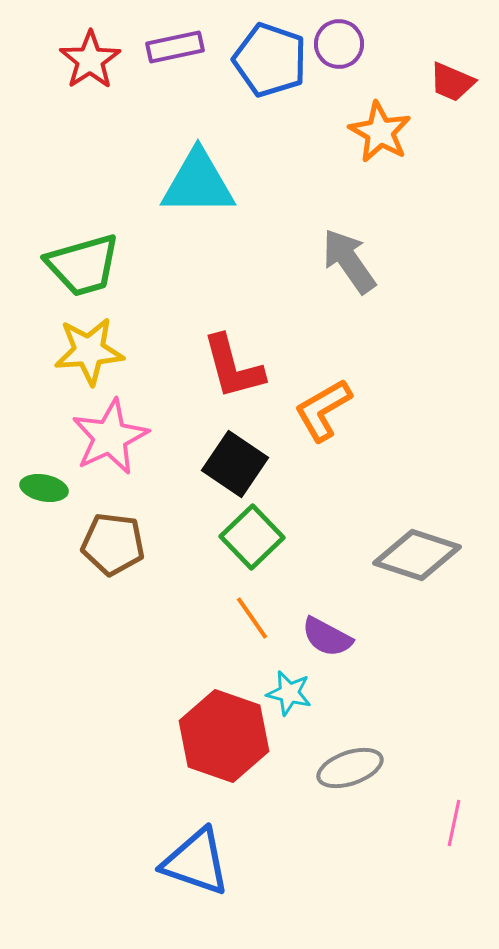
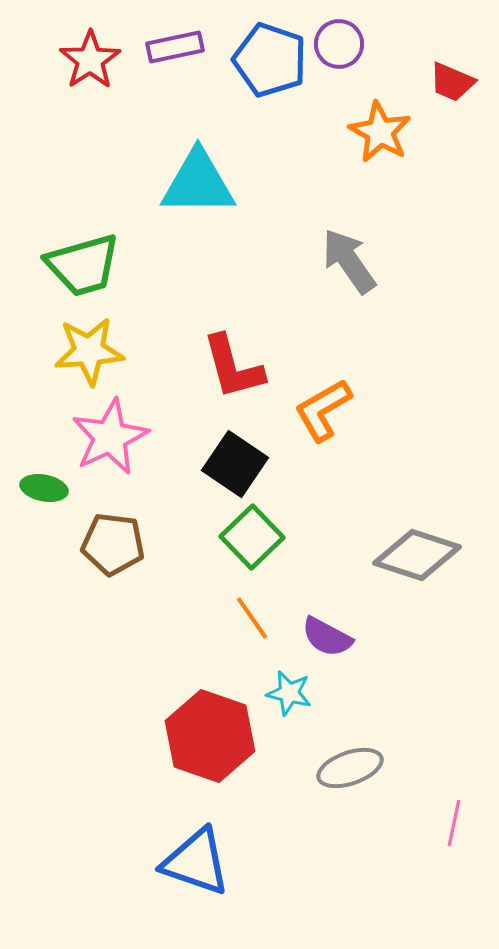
red hexagon: moved 14 px left
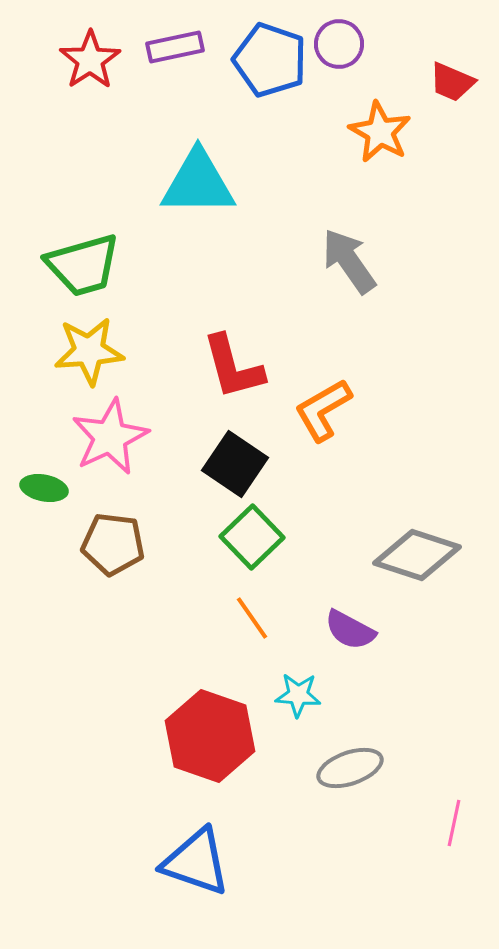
purple semicircle: moved 23 px right, 7 px up
cyan star: moved 9 px right, 2 px down; rotated 9 degrees counterclockwise
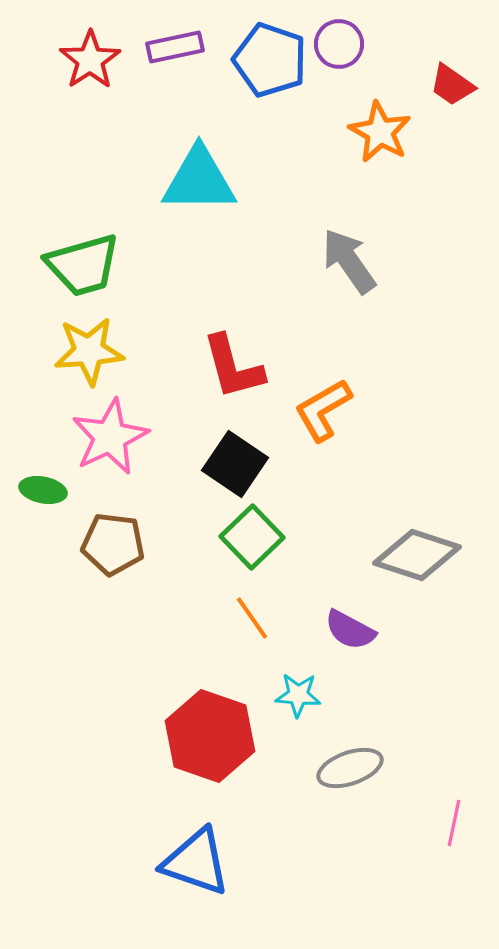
red trapezoid: moved 3 px down; rotated 12 degrees clockwise
cyan triangle: moved 1 px right, 3 px up
green ellipse: moved 1 px left, 2 px down
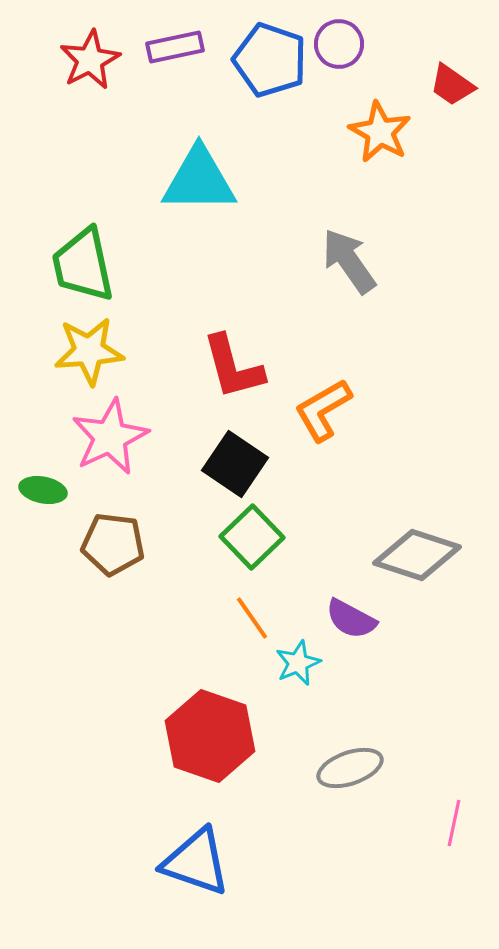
red star: rotated 6 degrees clockwise
green trapezoid: rotated 94 degrees clockwise
purple semicircle: moved 1 px right, 11 px up
cyan star: moved 32 px up; rotated 27 degrees counterclockwise
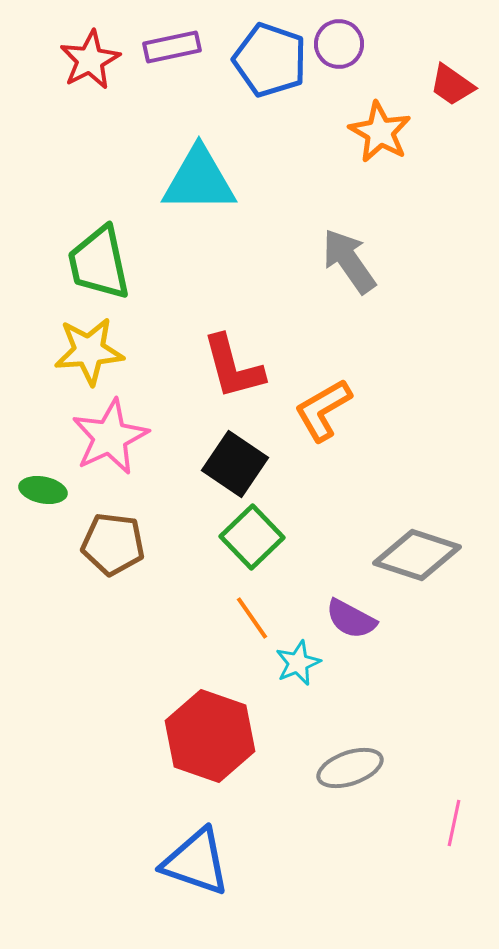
purple rectangle: moved 3 px left
green trapezoid: moved 16 px right, 2 px up
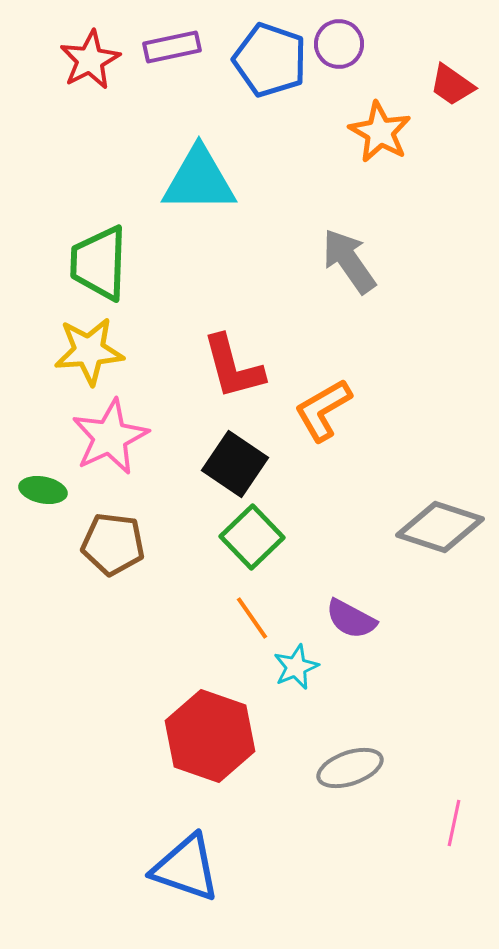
green trapezoid: rotated 14 degrees clockwise
gray diamond: moved 23 px right, 28 px up
cyan star: moved 2 px left, 4 px down
blue triangle: moved 10 px left, 6 px down
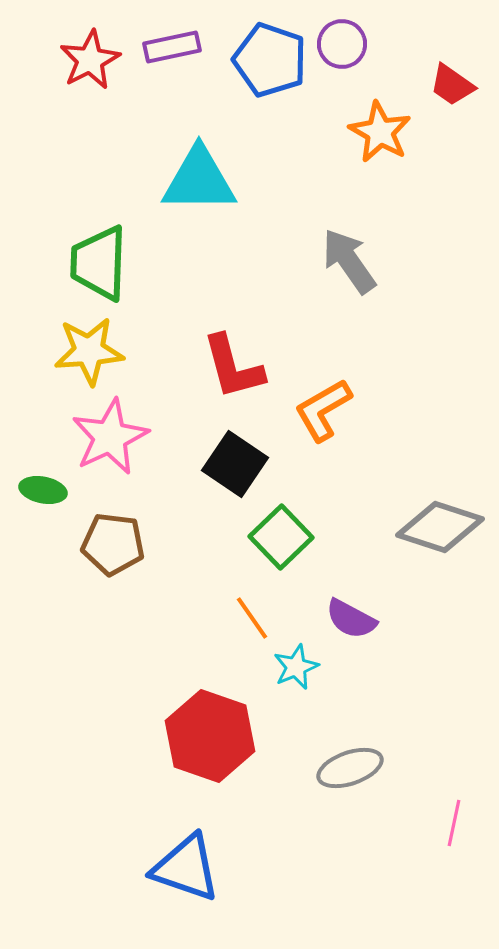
purple circle: moved 3 px right
green square: moved 29 px right
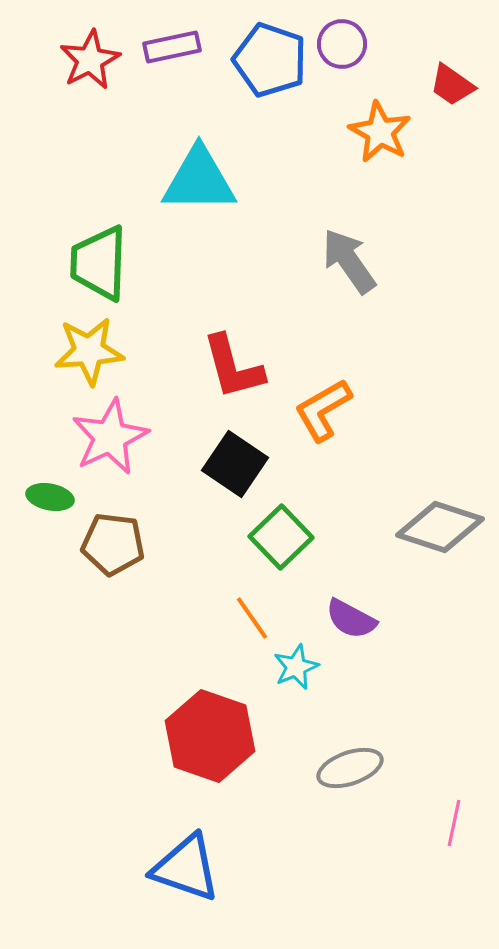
green ellipse: moved 7 px right, 7 px down
